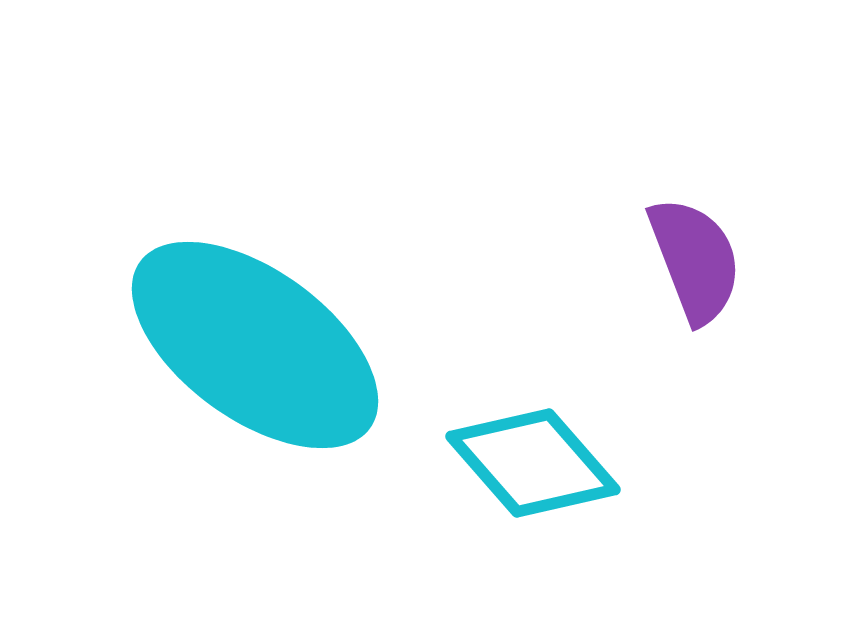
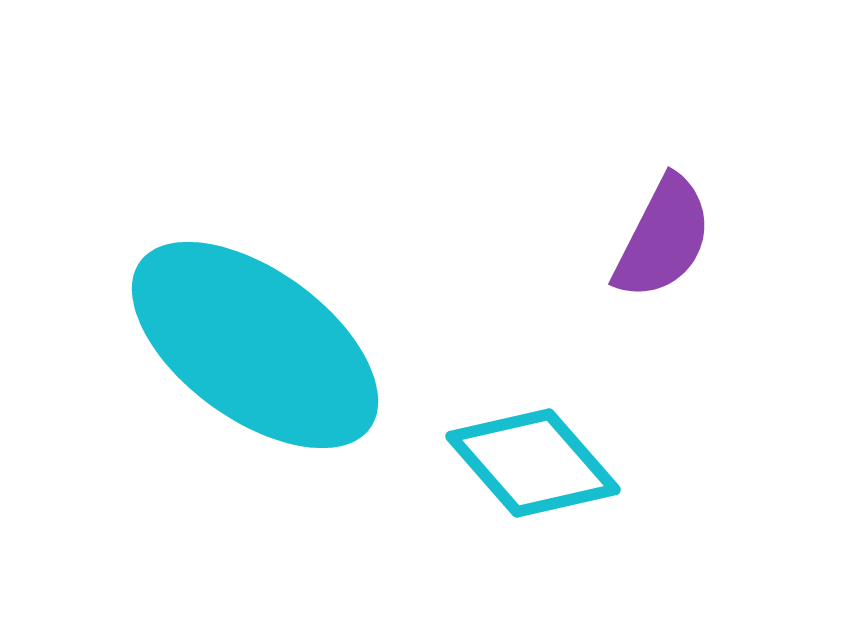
purple semicircle: moved 32 px left, 22 px up; rotated 48 degrees clockwise
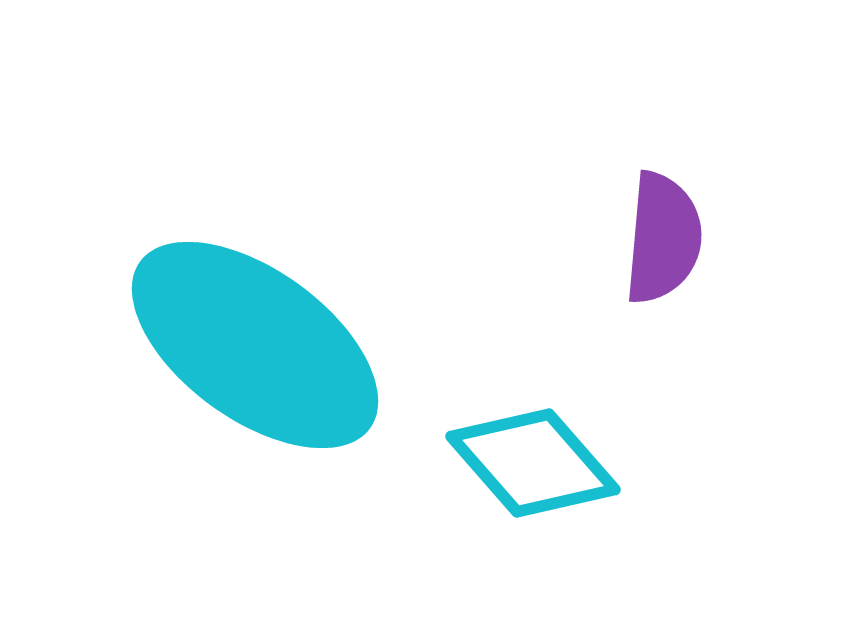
purple semicircle: rotated 22 degrees counterclockwise
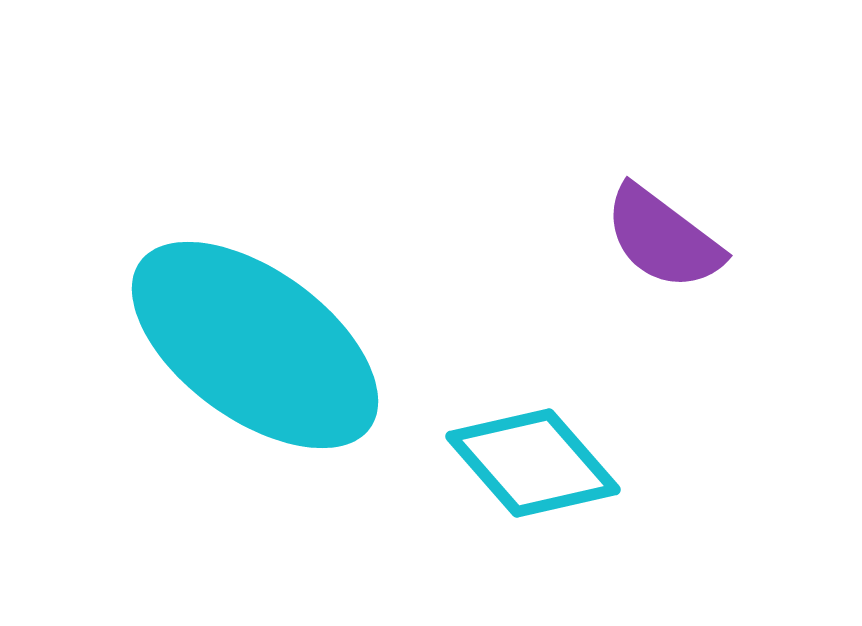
purple semicircle: rotated 122 degrees clockwise
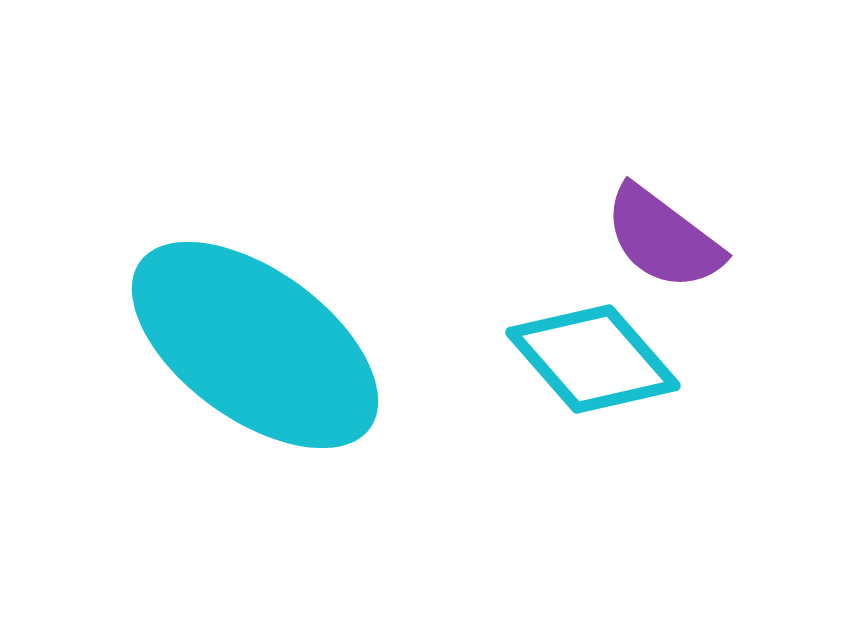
cyan diamond: moved 60 px right, 104 px up
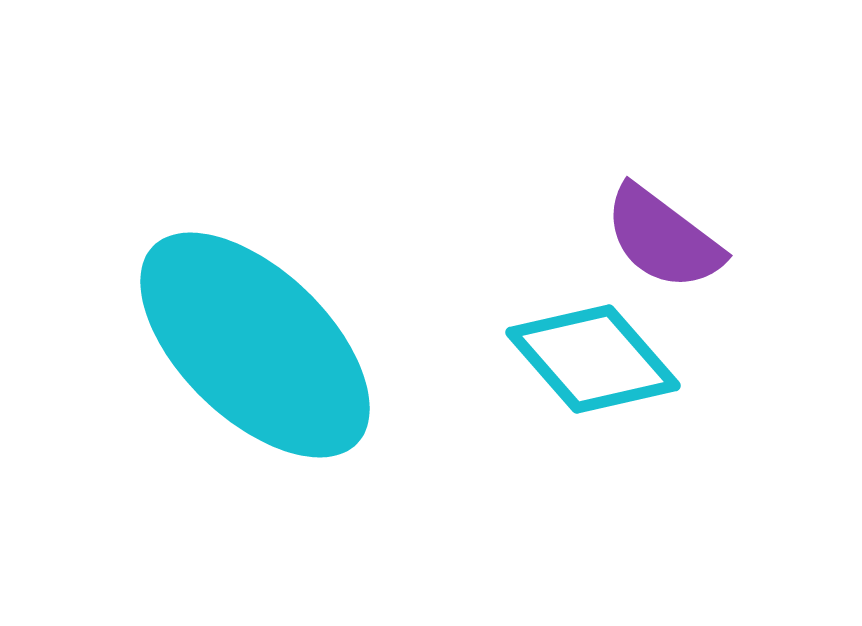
cyan ellipse: rotated 8 degrees clockwise
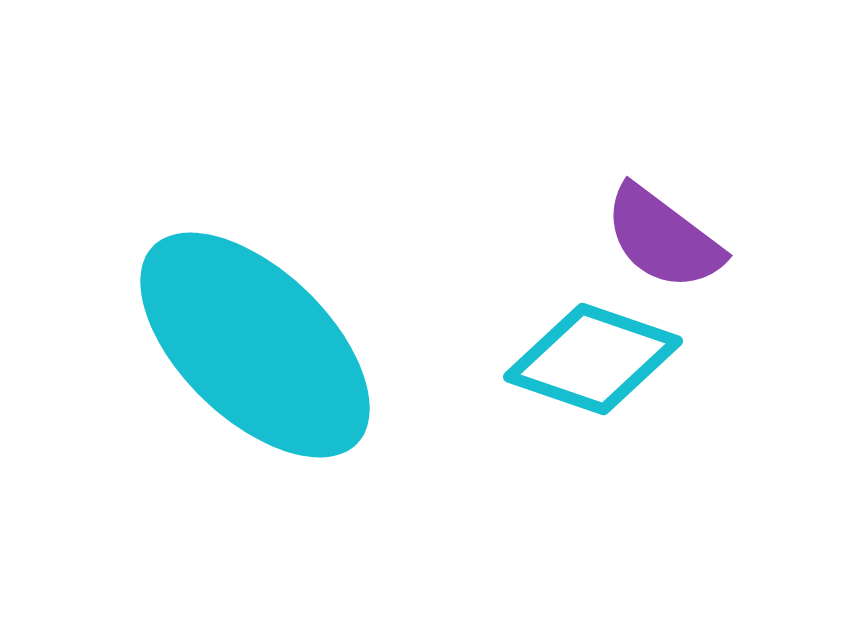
cyan diamond: rotated 30 degrees counterclockwise
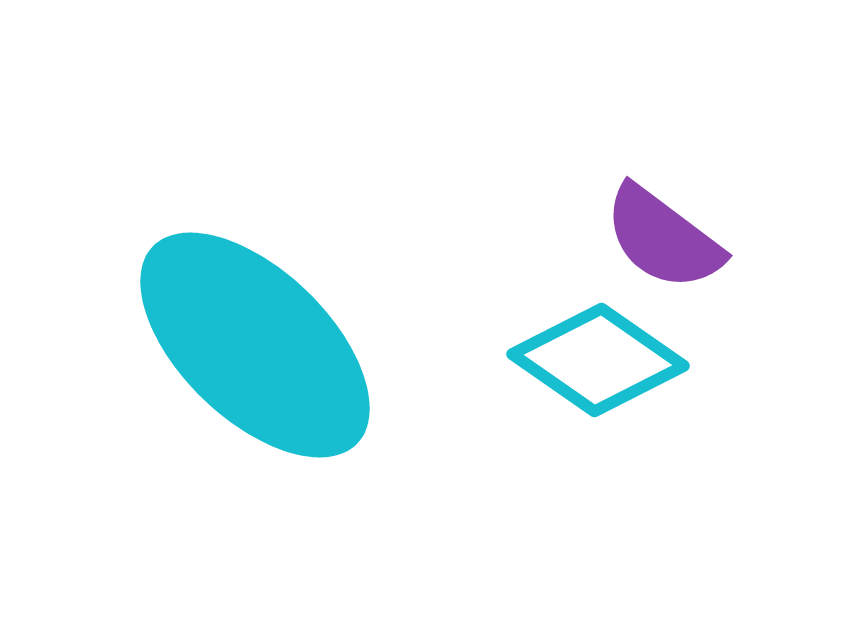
cyan diamond: moved 5 px right, 1 px down; rotated 16 degrees clockwise
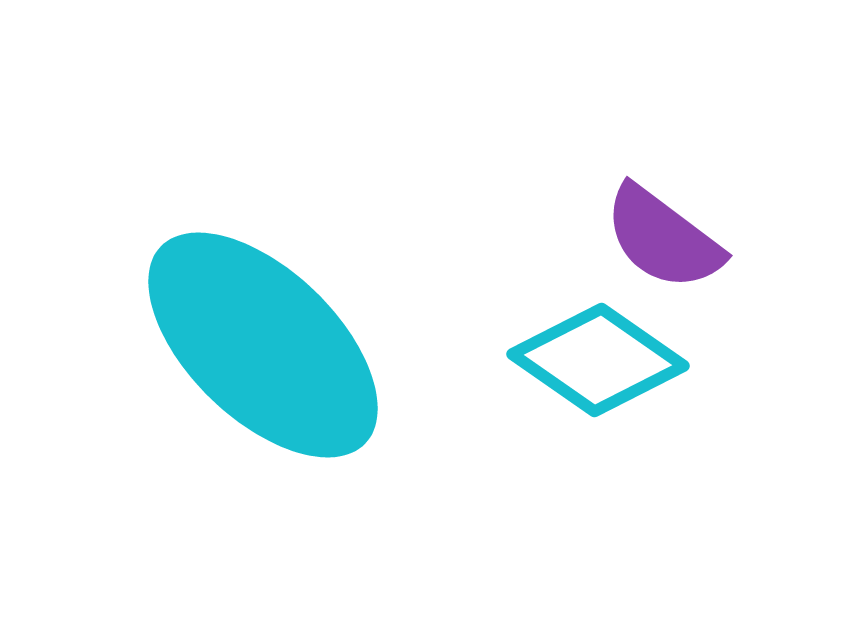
cyan ellipse: moved 8 px right
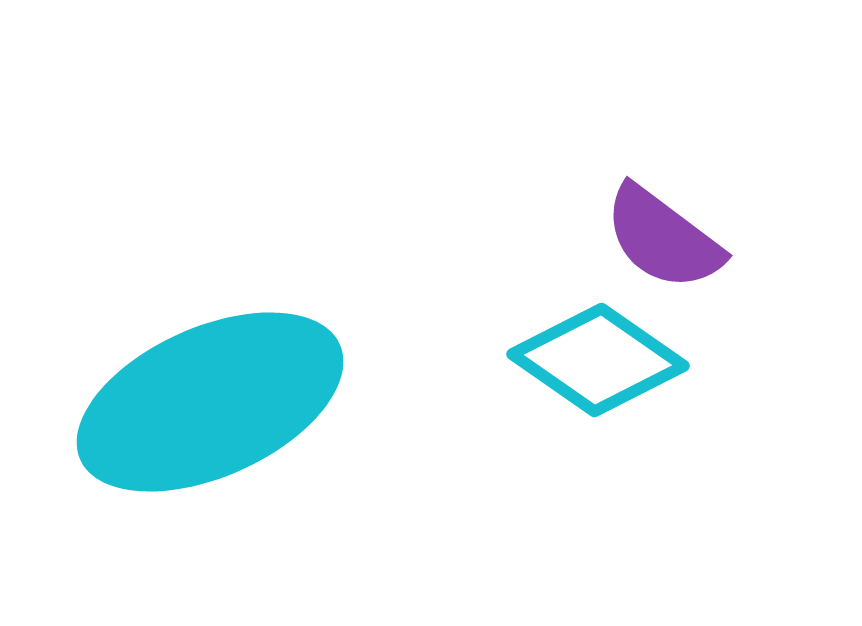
cyan ellipse: moved 53 px left, 57 px down; rotated 68 degrees counterclockwise
